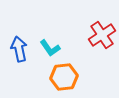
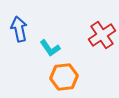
blue arrow: moved 20 px up
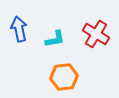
red cross: moved 6 px left, 1 px up; rotated 24 degrees counterclockwise
cyan L-shape: moved 5 px right, 9 px up; rotated 65 degrees counterclockwise
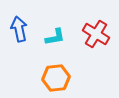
cyan L-shape: moved 2 px up
orange hexagon: moved 8 px left, 1 px down
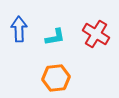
blue arrow: rotated 10 degrees clockwise
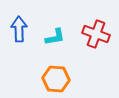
red cross: rotated 12 degrees counterclockwise
orange hexagon: moved 1 px down; rotated 12 degrees clockwise
